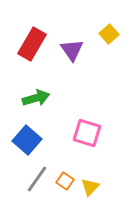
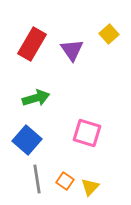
gray line: rotated 44 degrees counterclockwise
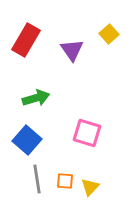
red rectangle: moved 6 px left, 4 px up
orange square: rotated 30 degrees counterclockwise
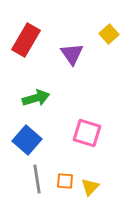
purple triangle: moved 4 px down
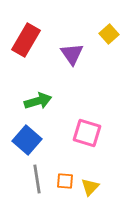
green arrow: moved 2 px right, 3 px down
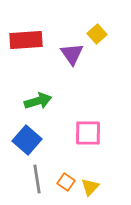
yellow square: moved 12 px left
red rectangle: rotated 56 degrees clockwise
pink square: moved 1 px right; rotated 16 degrees counterclockwise
orange square: moved 1 px right, 1 px down; rotated 30 degrees clockwise
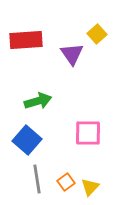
orange square: rotated 18 degrees clockwise
